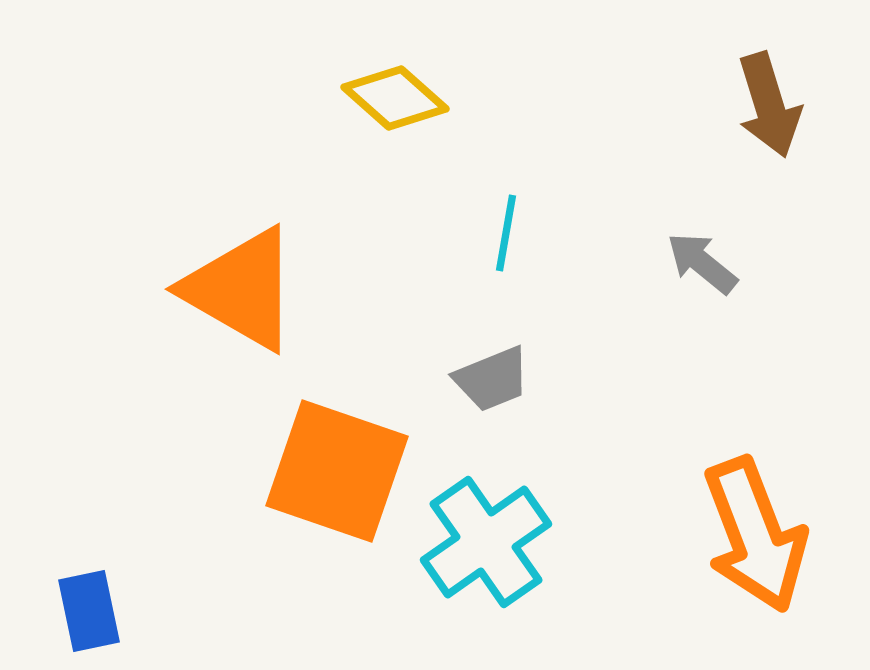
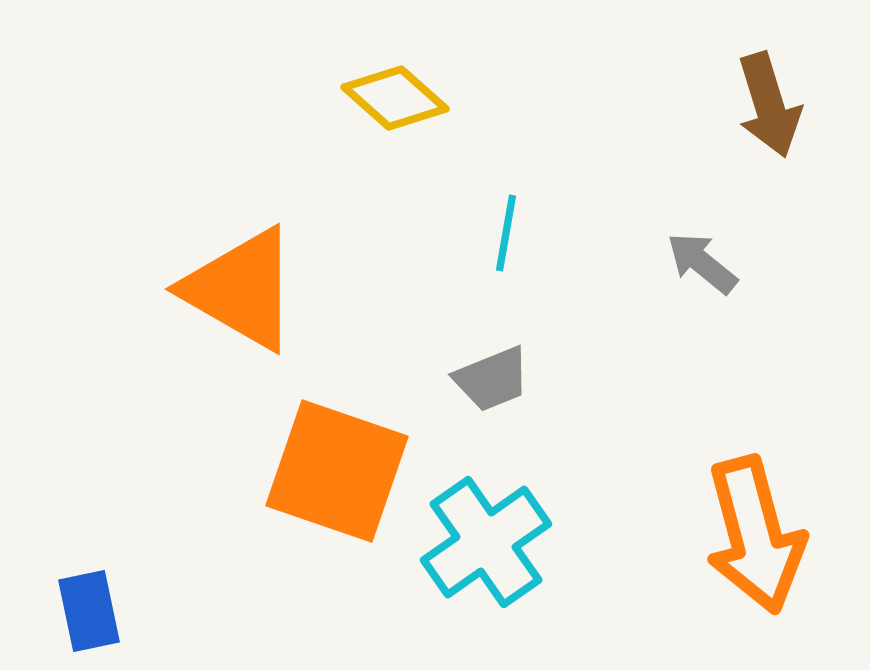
orange arrow: rotated 6 degrees clockwise
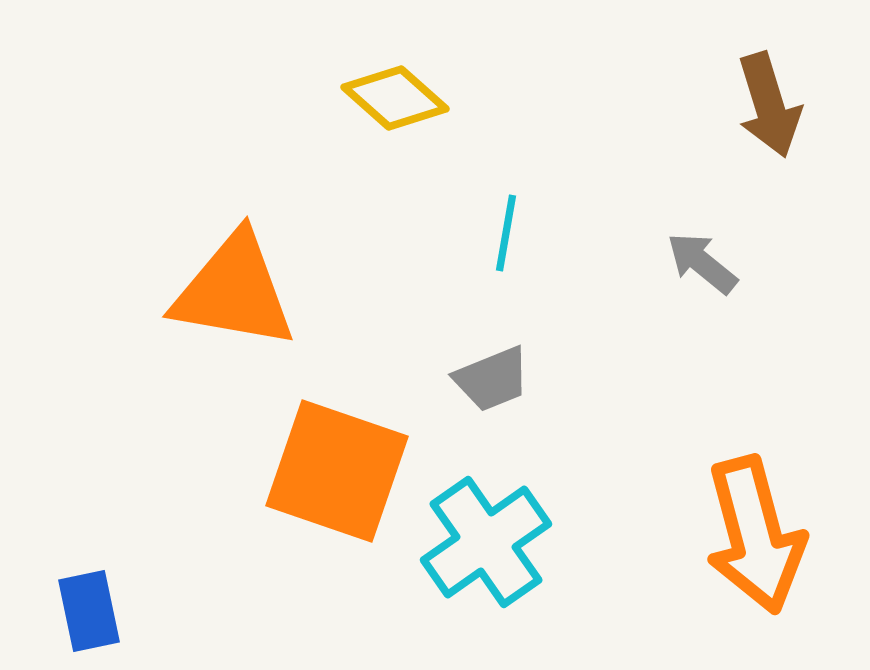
orange triangle: moved 7 px left, 2 px down; rotated 20 degrees counterclockwise
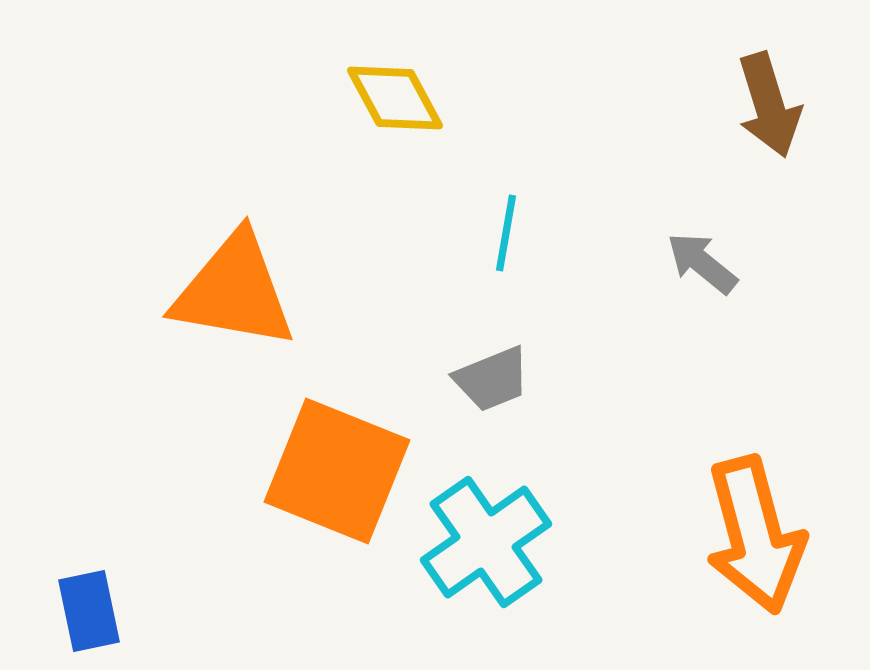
yellow diamond: rotated 20 degrees clockwise
orange square: rotated 3 degrees clockwise
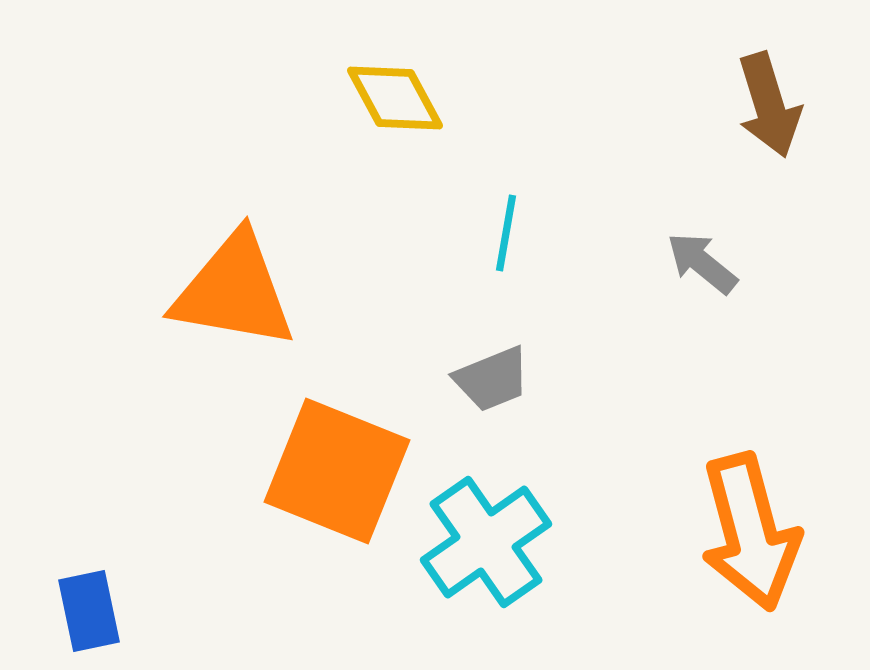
orange arrow: moved 5 px left, 3 px up
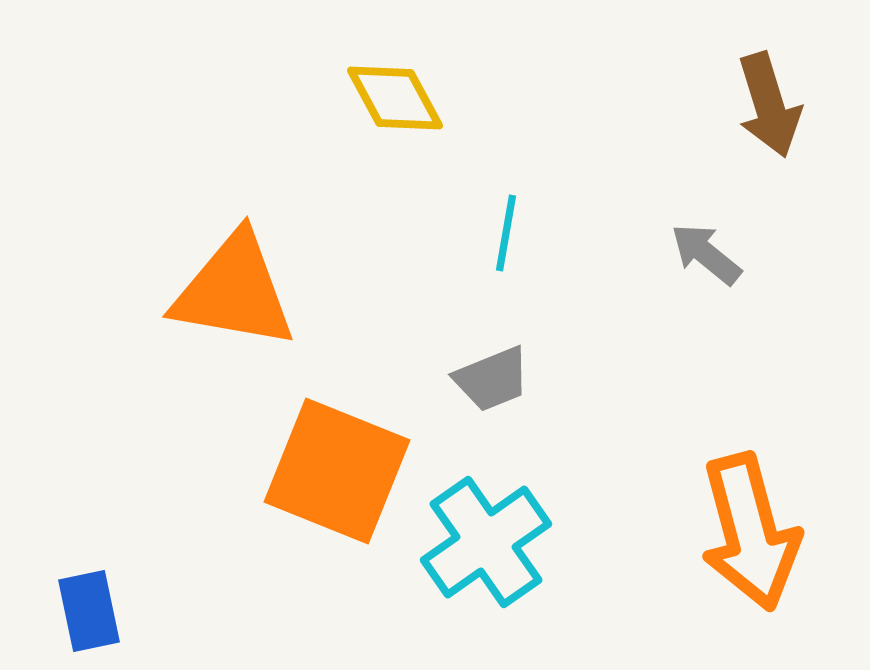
gray arrow: moved 4 px right, 9 px up
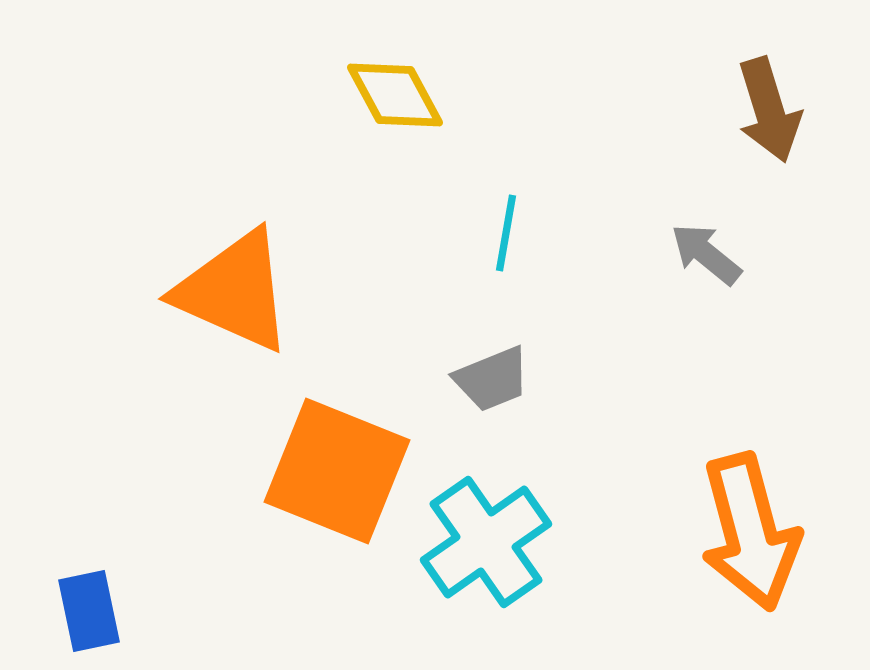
yellow diamond: moved 3 px up
brown arrow: moved 5 px down
orange triangle: rotated 14 degrees clockwise
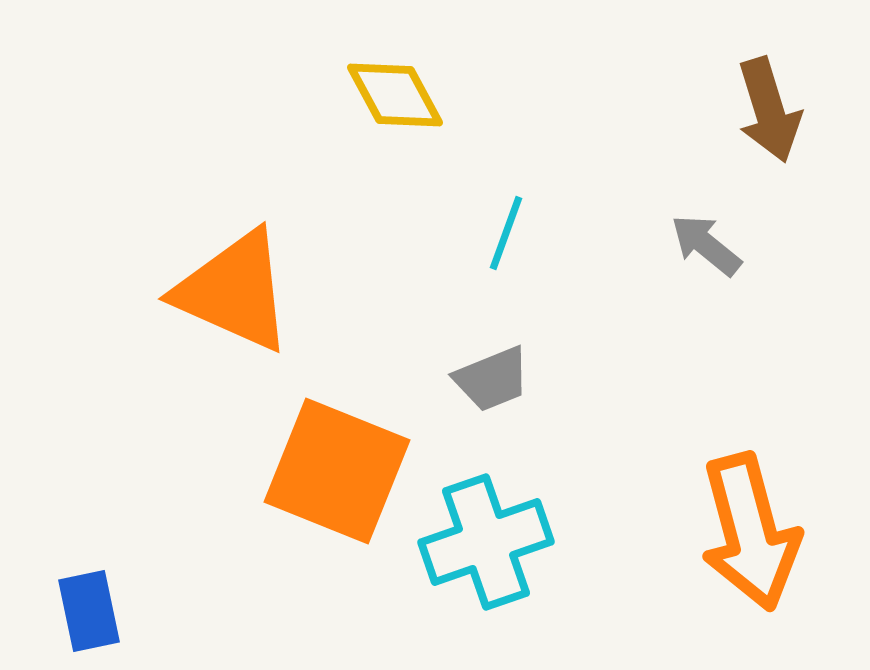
cyan line: rotated 10 degrees clockwise
gray arrow: moved 9 px up
cyan cross: rotated 16 degrees clockwise
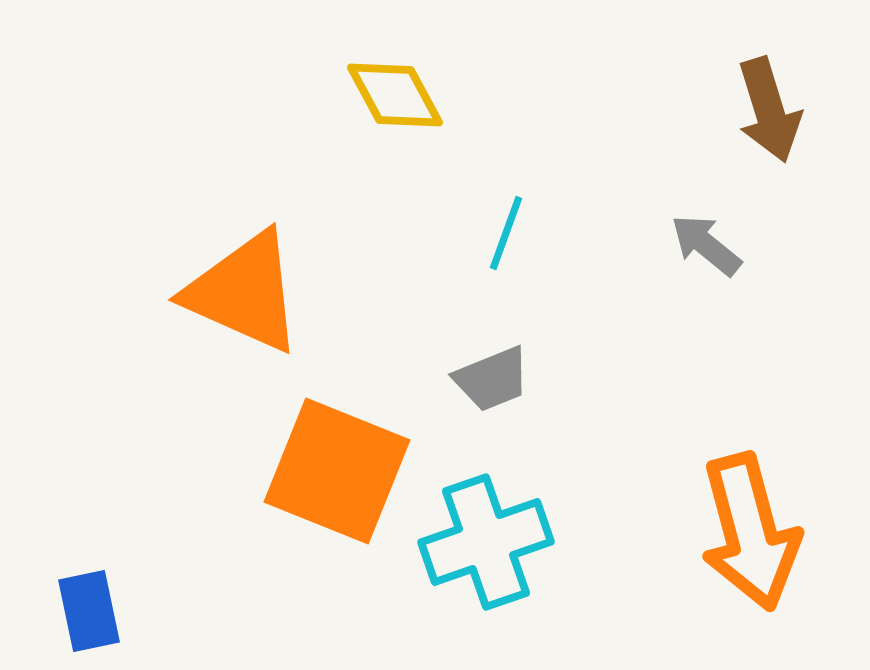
orange triangle: moved 10 px right, 1 px down
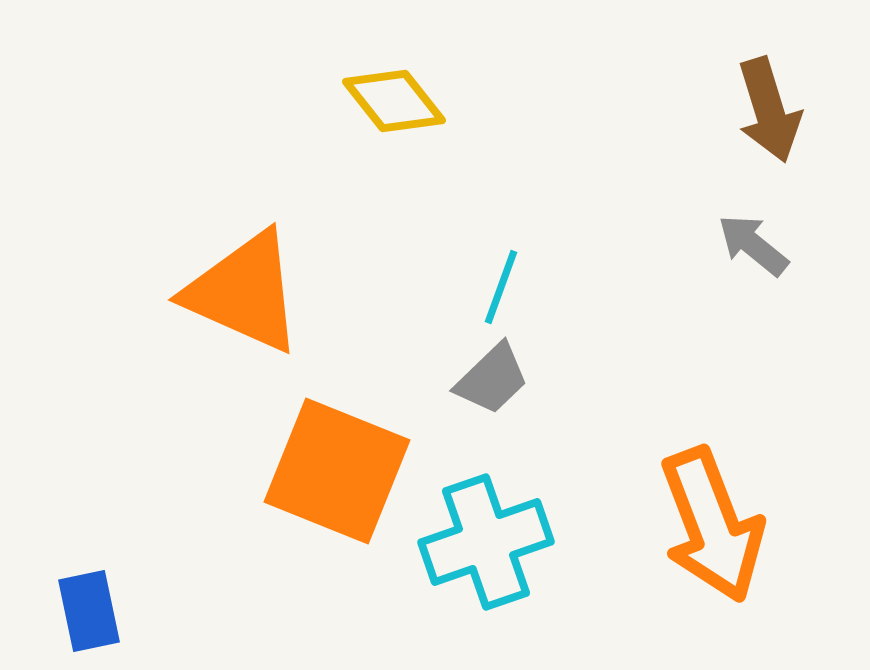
yellow diamond: moved 1 px left, 6 px down; rotated 10 degrees counterclockwise
cyan line: moved 5 px left, 54 px down
gray arrow: moved 47 px right
gray trapezoid: rotated 22 degrees counterclockwise
orange arrow: moved 38 px left, 7 px up; rotated 6 degrees counterclockwise
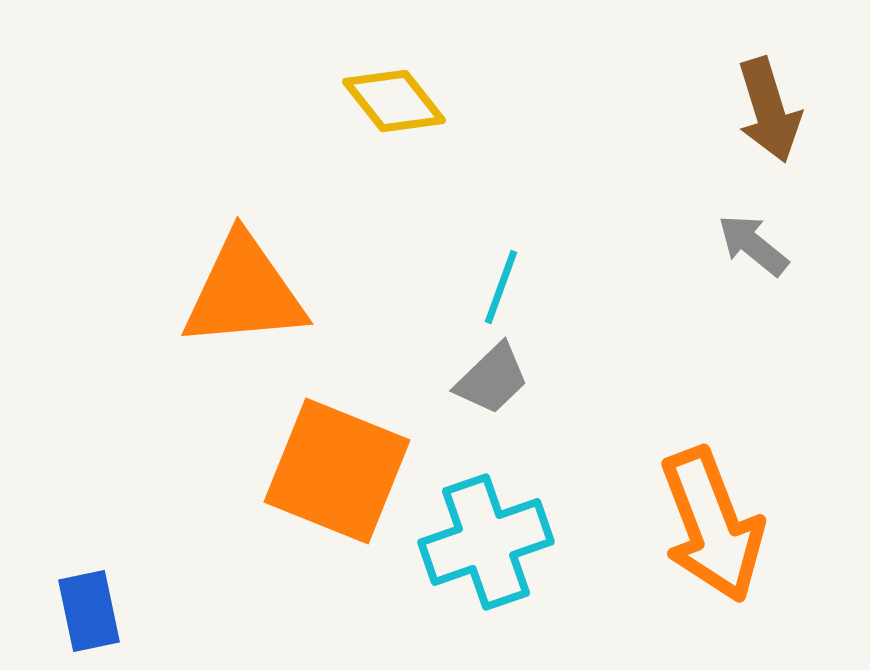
orange triangle: rotated 29 degrees counterclockwise
